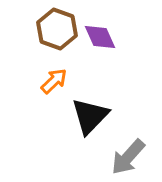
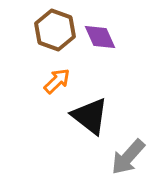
brown hexagon: moved 2 px left, 1 px down
orange arrow: moved 3 px right
black triangle: rotated 36 degrees counterclockwise
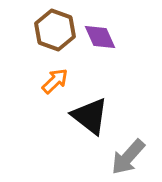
orange arrow: moved 2 px left
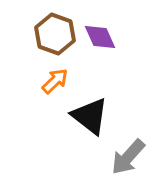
brown hexagon: moved 4 px down
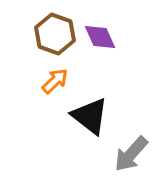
gray arrow: moved 3 px right, 3 px up
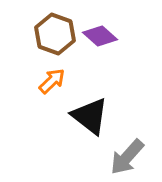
purple diamond: moved 1 px up; rotated 24 degrees counterclockwise
orange arrow: moved 3 px left
gray arrow: moved 4 px left, 3 px down
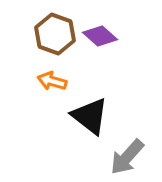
orange arrow: rotated 120 degrees counterclockwise
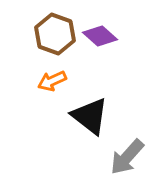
orange arrow: rotated 40 degrees counterclockwise
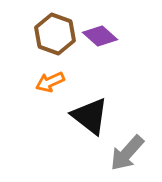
orange arrow: moved 2 px left, 1 px down
gray arrow: moved 4 px up
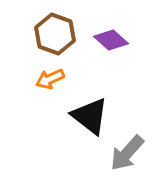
purple diamond: moved 11 px right, 4 px down
orange arrow: moved 3 px up
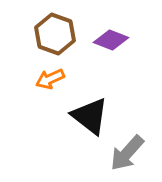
purple diamond: rotated 20 degrees counterclockwise
